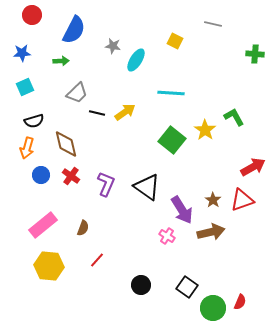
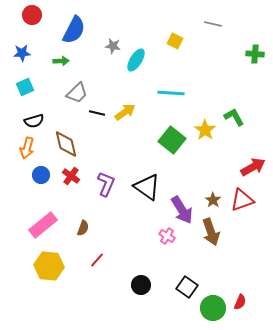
brown arrow: rotated 84 degrees clockwise
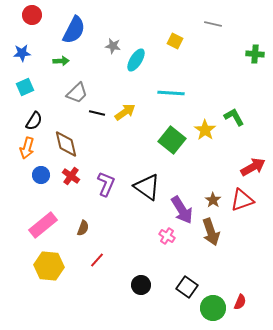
black semicircle: rotated 42 degrees counterclockwise
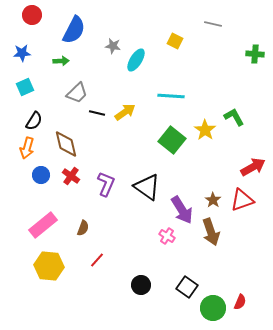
cyan line: moved 3 px down
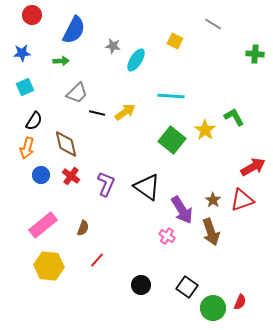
gray line: rotated 18 degrees clockwise
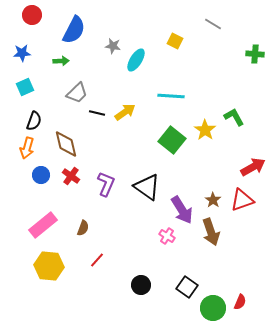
black semicircle: rotated 12 degrees counterclockwise
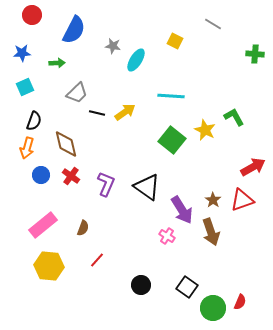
green arrow: moved 4 px left, 2 px down
yellow star: rotated 10 degrees counterclockwise
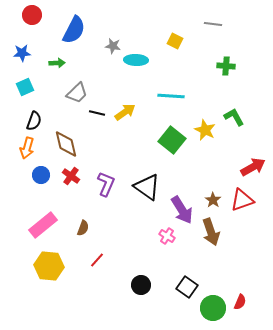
gray line: rotated 24 degrees counterclockwise
green cross: moved 29 px left, 12 px down
cyan ellipse: rotated 60 degrees clockwise
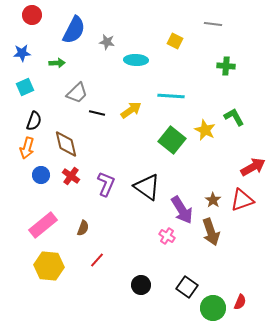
gray star: moved 6 px left, 4 px up
yellow arrow: moved 6 px right, 2 px up
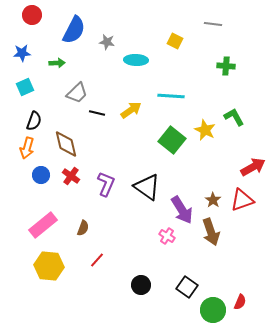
green circle: moved 2 px down
